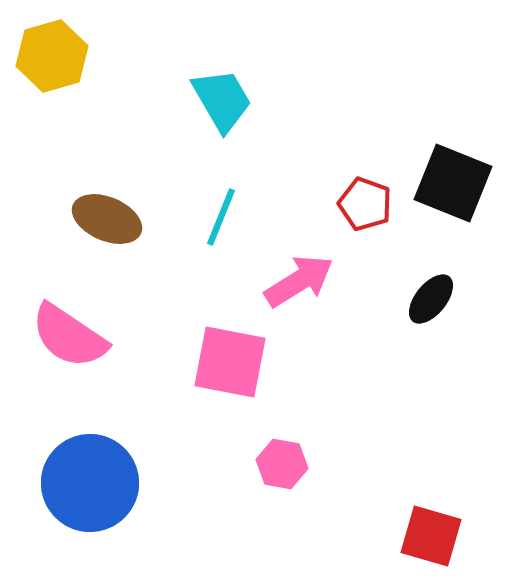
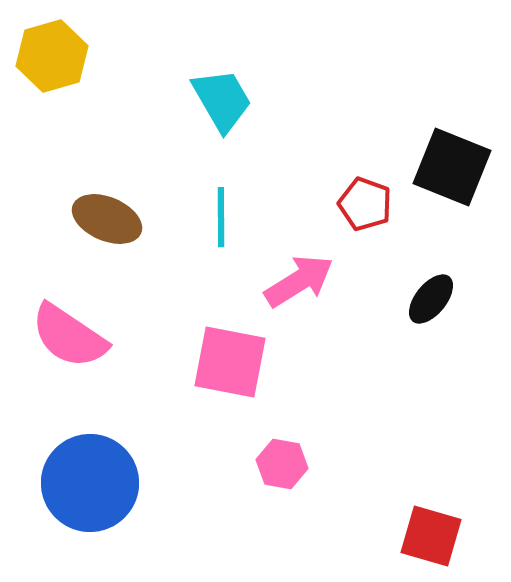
black square: moved 1 px left, 16 px up
cyan line: rotated 22 degrees counterclockwise
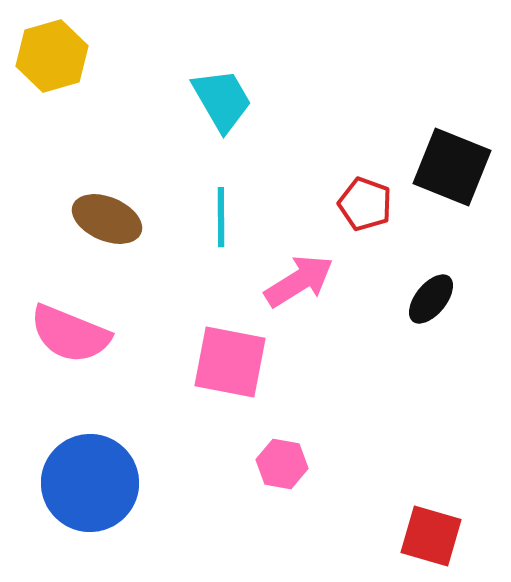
pink semicircle: moved 1 px right, 2 px up; rotated 12 degrees counterclockwise
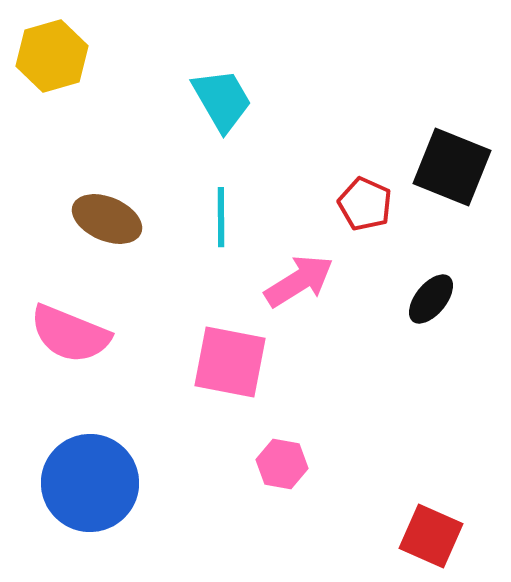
red pentagon: rotated 4 degrees clockwise
red square: rotated 8 degrees clockwise
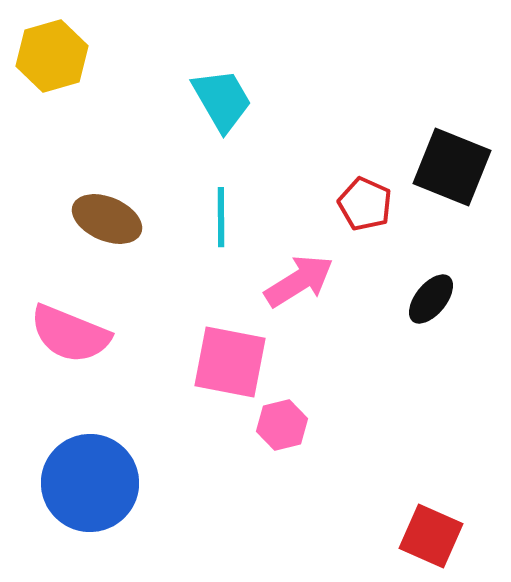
pink hexagon: moved 39 px up; rotated 24 degrees counterclockwise
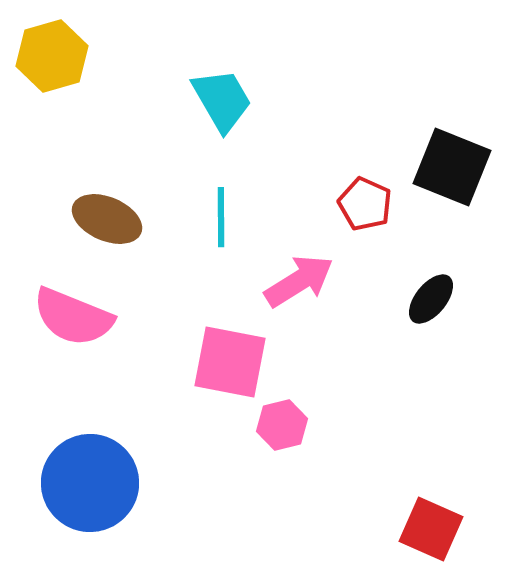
pink semicircle: moved 3 px right, 17 px up
red square: moved 7 px up
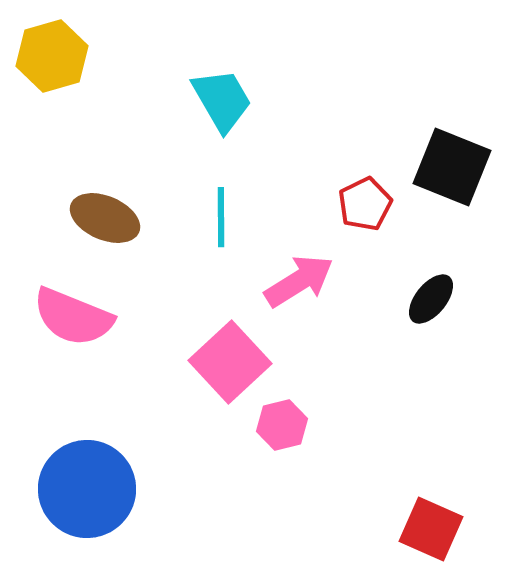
red pentagon: rotated 22 degrees clockwise
brown ellipse: moved 2 px left, 1 px up
pink square: rotated 36 degrees clockwise
blue circle: moved 3 px left, 6 px down
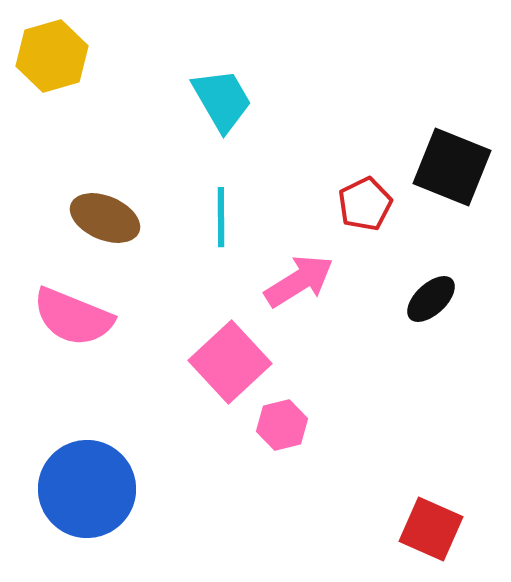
black ellipse: rotated 8 degrees clockwise
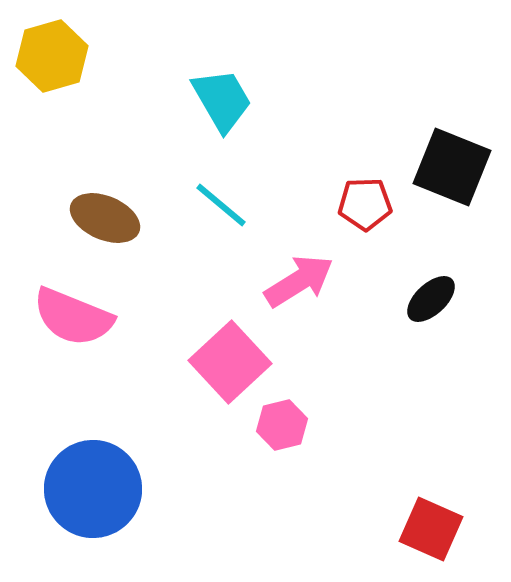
red pentagon: rotated 24 degrees clockwise
cyan line: moved 12 px up; rotated 50 degrees counterclockwise
blue circle: moved 6 px right
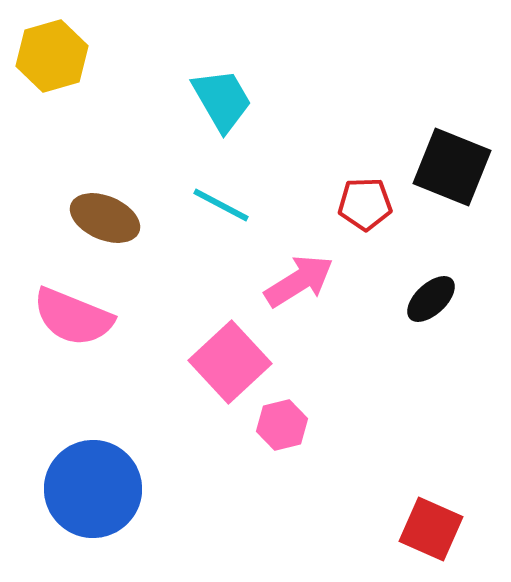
cyan line: rotated 12 degrees counterclockwise
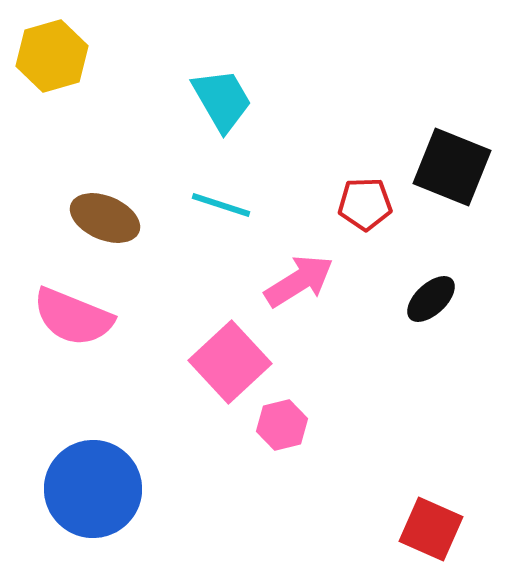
cyan line: rotated 10 degrees counterclockwise
